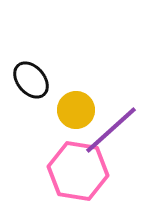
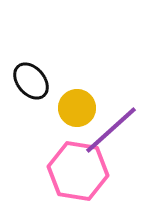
black ellipse: moved 1 px down
yellow circle: moved 1 px right, 2 px up
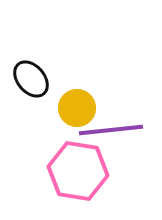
black ellipse: moved 2 px up
purple line: rotated 36 degrees clockwise
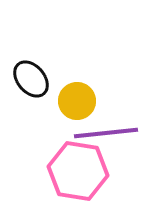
yellow circle: moved 7 px up
purple line: moved 5 px left, 3 px down
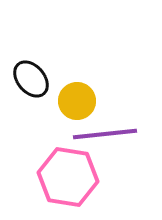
purple line: moved 1 px left, 1 px down
pink hexagon: moved 10 px left, 6 px down
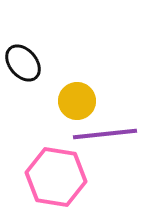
black ellipse: moved 8 px left, 16 px up
pink hexagon: moved 12 px left
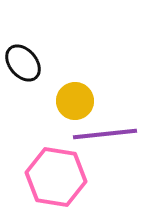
yellow circle: moved 2 px left
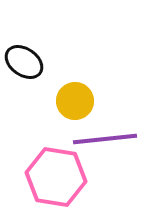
black ellipse: moved 1 px right, 1 px up; rotated 15 degrees counterclockwise
purple line: moved 5 px down
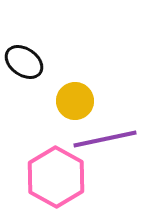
purple line: rotated 6 degrees counterclockwise
pink hexagon: rotated 20 degrees clockwise
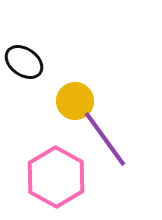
purple line: rotated 66 degrees clockwise
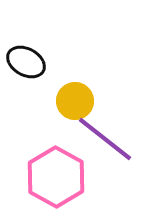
black ellipse: moved 2 px right; rotated 6 degrees counterclockwise
purple line: rotated 16 degrees counterclockwise
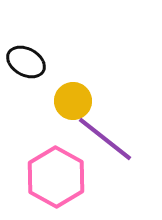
yellow circle: moved 2 px left
